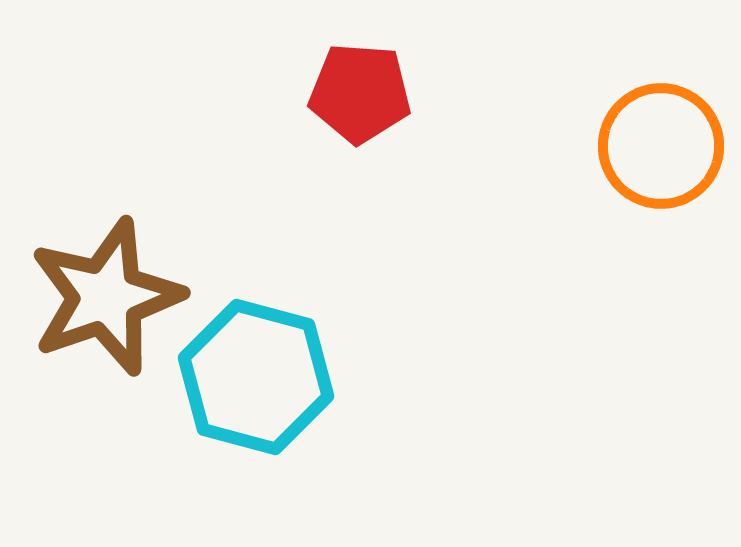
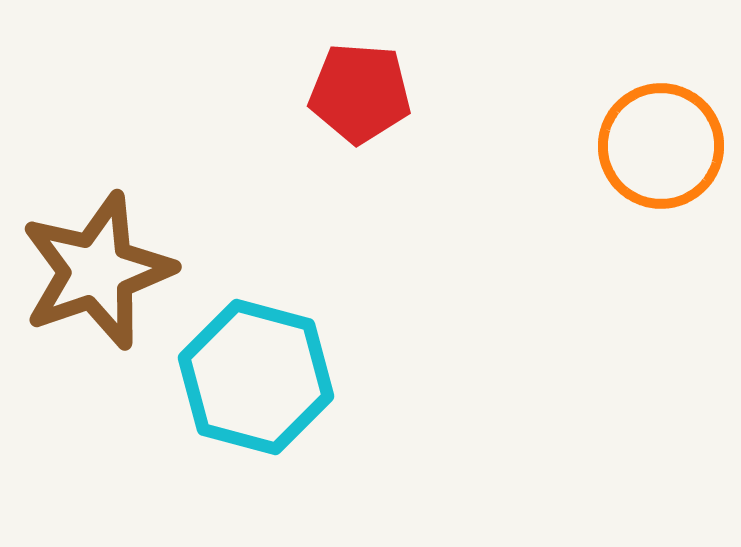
brown star: moved 9 px left, 26 px up
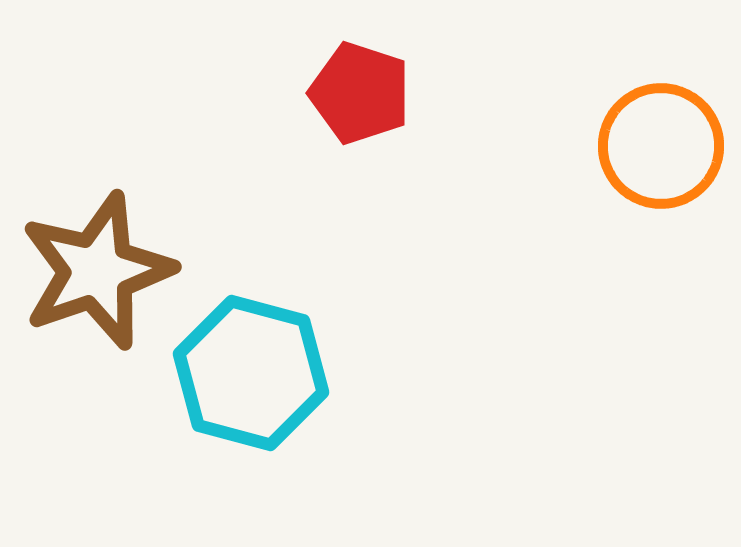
red pentagon: rotated 14 degrees clockwise
cyan hexagon: moved 5 px left, 4 px up
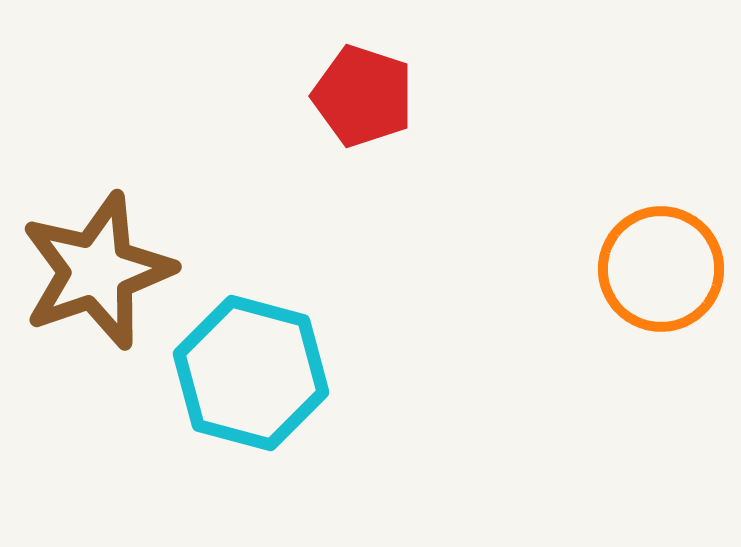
red pentagon: moved 3 px right, 3 px down
orange circle: moved 123 px down
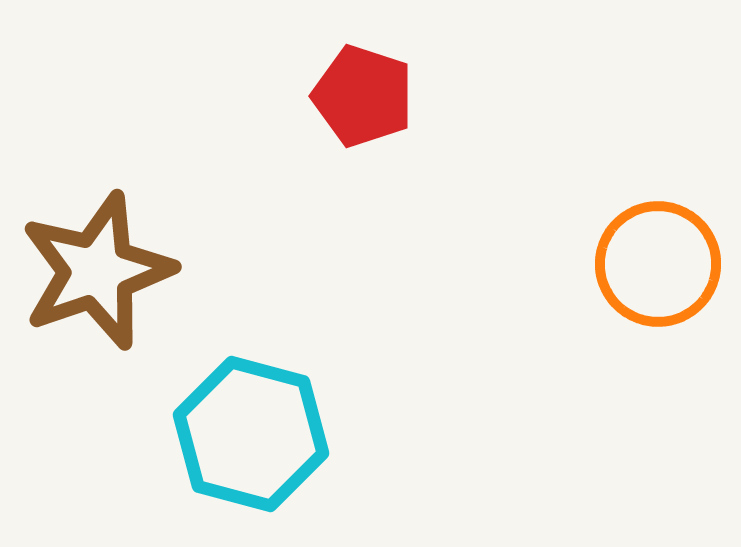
orange circle: moved 3 px left, 5 px up
cyan hexagon: moved 61 px down
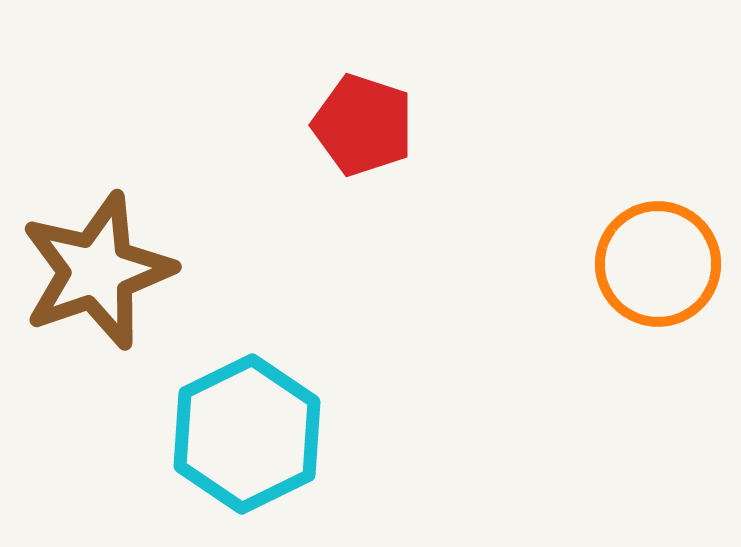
red pentagon: moved 29 px down
cyan hexagon: moved 4 px left; rotated 19 degrees clockwise
